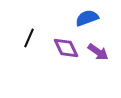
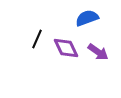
black line: moved 8 px right, 1 px down
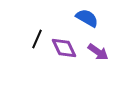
blue semicircle: rotated 50 degrees clockwise
purple diamond: moved 2 px left
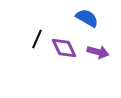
purple arrow: rotated 20 degrees counterclockwise
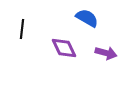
black line: moved 15 px left, 10 px up; rotated 18 degrees counterclockwise
purple arrow: moved 8 px right, 1 px down
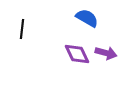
purple diamond: moved 13 px right, 6 px down
